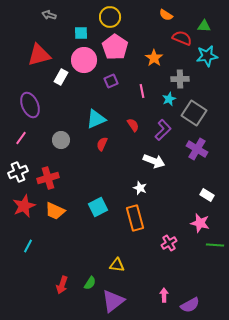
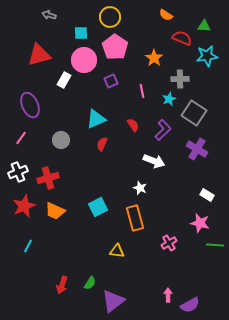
white rectangle at (61, 77): moved 3 px right, 3 px down
yellow triangle at (117, 265): moved 14 px up
pink arrow at (164, 295): moved 4 px right
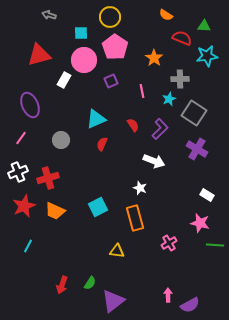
purple L-shape at (163, 130): moved 3 px left, 1 px up
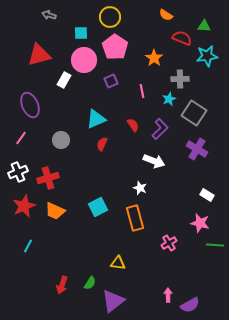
yellow triangle at (117, 251): moved 1 px right, 12 px down
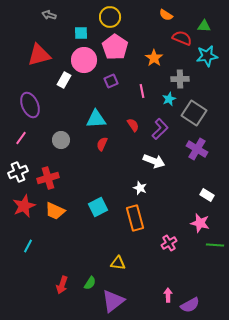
cyan triangle at (96, 119): rotated 20 degrees clockwise
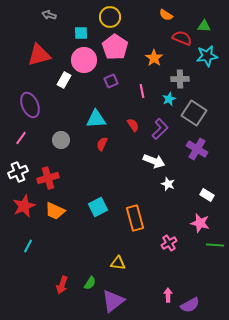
white star at (140, 188): moved 28 px right, 4 px up
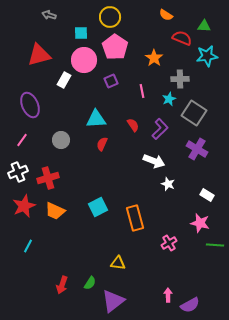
pink line at (21, 138): moved 1 px right, 2 px down
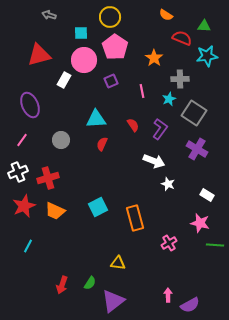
purple L-shape at (160, 129): rotated 10 degrees counterclockwise
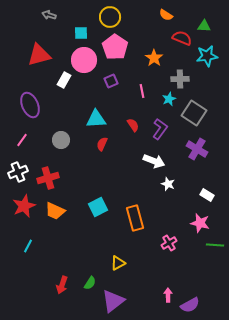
yellow triangle at (118, 263): rotated 35 degrees counterclockwise
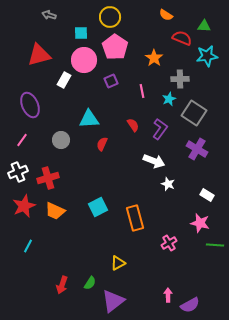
cyan triangle at (96, 119): moved 7 px left
